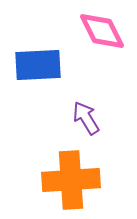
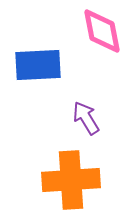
pink diamond: rotated 15 degrees clockwise
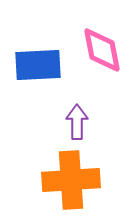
pink diamond: moved 19 px down
purple arrow: moved 9 px left, 4 px down; rotated 32 degrees clockwise
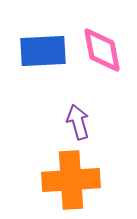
blue rectangle: moved 5 px right, 14 px up
purple arrow: moved 1 px right; rotated 16 degrees counterclockwise
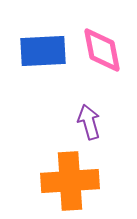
purple arrow: moved 11 px right
orange cross: moved 1 px left, 1 px down
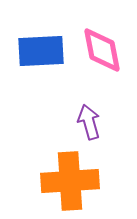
blue rectangle: moved 2 px left
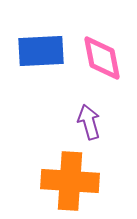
pink diamond: moved 8 px down
orange cross: rotated 8 degrees clockwise
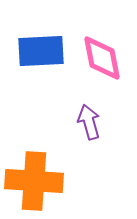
orange cross: moved 36 px left
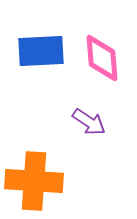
pink diamond: rotated 6 degrees clockwise
purple arrow: rotated 140 degrees clockwise
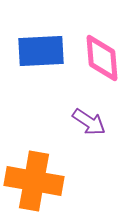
orange cross: rotated 6 degrees clockwise
